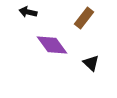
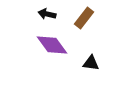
black arrow: moved 19 px right, 2 px down
black triangle: rotated 36 degrees counterclockwise
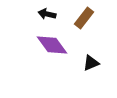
black triangle: rotated 30 degrees counterclockwise
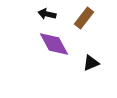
purple diamond: moved 2 px right, 1 px up; rotated 8 degrees clockwise
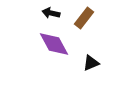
black arrow: moved 4 px right, 1 px up
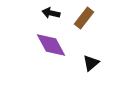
purple diamond: moved 3 px left, 1 px down
black triangle: rotated 18 degrees counterclockwise
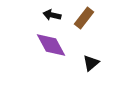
black arrow: moved 1 px right, 2 px down
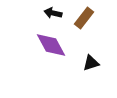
black arrow: moved 1 px right, 2 px up
black triangle: rotated 24 degrees clockwise
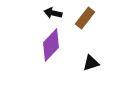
brown rectangle: moved 1 px right
purple diamond: rotated 72 degrees clockwise
